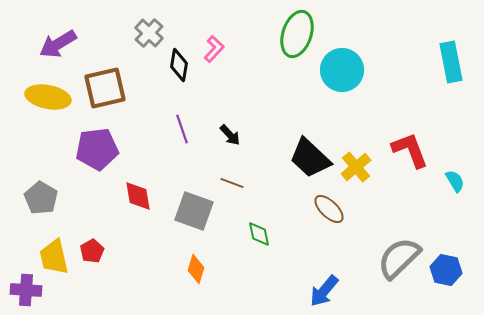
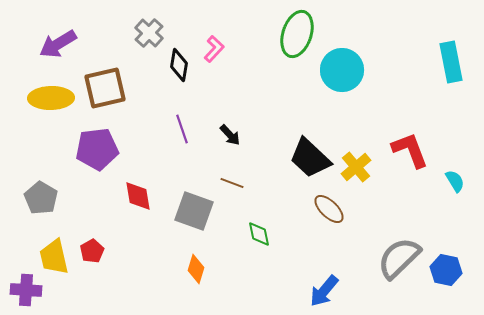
yellow ellipse: moved 3 px right, 1 px down; rotated 12 degrees counterclockwise
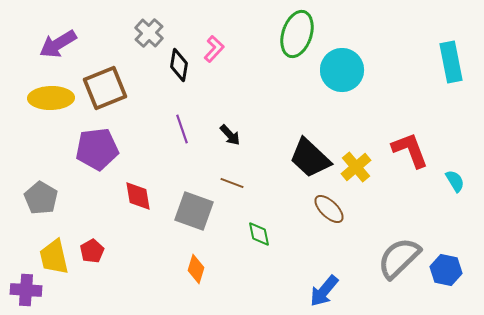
brown square: rotated 9 degrees counterclockwise
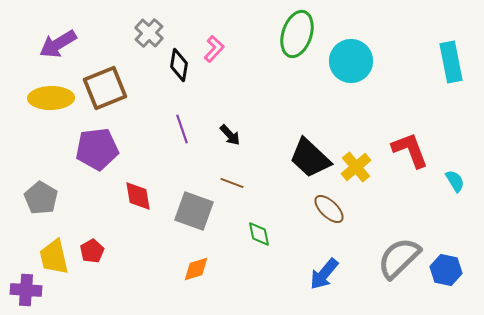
cyan circle: moved 9 px right, 9 px up
orange diamond: rotated 56 degrees clockwise
blue arrow: moved 17 px up
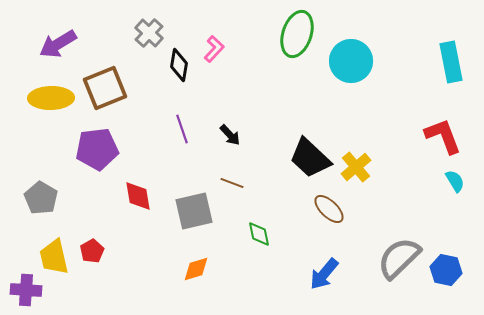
red L-shape: moved 33 px right, 14 px up
gray square: rotated 33 degrees counterclockwise
